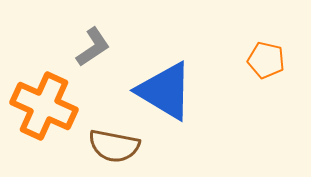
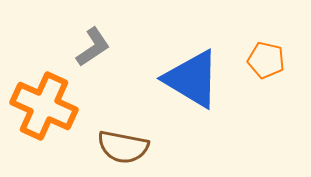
blue triangle: moved 27 px right, 12 px up
brown semicircle: moved 9 px right, 1 px down
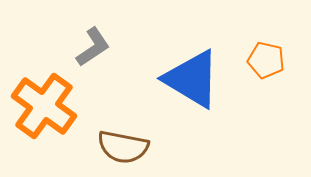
orange cross: rotated 12 degrees clockwise
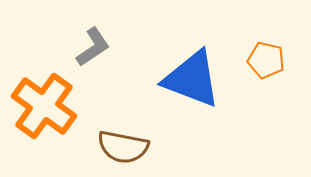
blue triangle: rotated 10 degrees counterclockwise
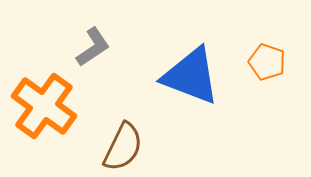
orange pentagon: moved 1 px right, 2 px down; rotated 6 degrees clockwise
blue triangle: moved 1 px left, 3 px up
brown semicircle: rotated 75 degrees counterclockwise
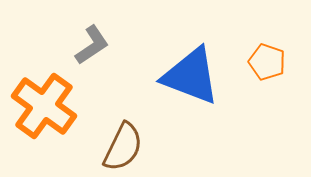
gray L-shape: moved 1 px left, 2 px up
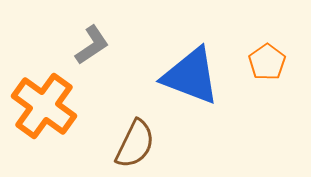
orange pentagon: rotated 18 degrees clockwise
brown semicircle: moved 12 px right, 3 px up
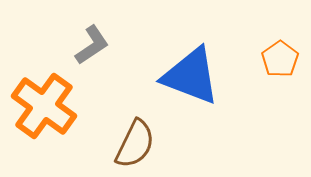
orange pentagon: moved 13 px right, 3 px up
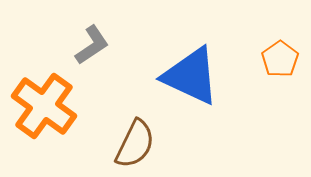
blue triangle: rotated 4 degrees clockwise
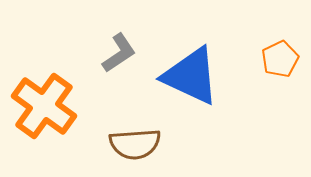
gray L-shape: moved 27 px right, 8 px down
orange pentagon: rotated 9 degrees clockwise
brown semicircle: rotated 60 degrees clockwise
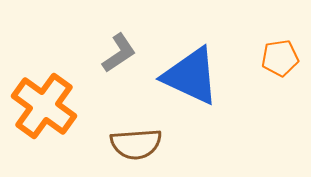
orange pentagon: moved 1 px up; rotated 18 degrees clockwise
brown semicircle: moved 1 px right
